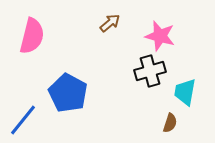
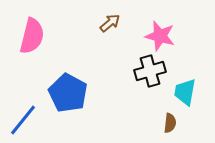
brown semicircle: rotated 12 degrees counterclockwise
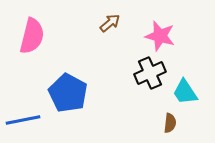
black cross: moved 2 px down; rotated 8 degrees counterclockwise
cyan trapezoid: rotated 44 degrees counterclockwise
blue line: rotated 40 degrees clockwise
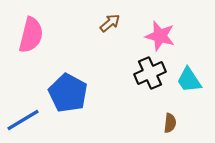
pink semicircle: moved 1 px left, 1 px up
cyan trapezoid: moved 4 px right, 12 px up
blue line: rotated 20 degrees counterclockwise
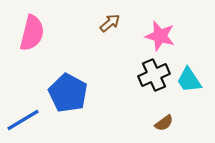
pink semicircle: moved 1 px right, 2 px up
black cross: moved 4 px right, 2 px down
brown semicircle: moved 6 px left; rotated 48 degrees clockwise
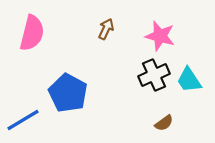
brown arrow: moved 4 px left, 6 px down; rotated 25 degrees counterclockwise
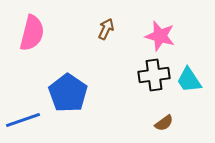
black cross: rotated 16 degrees clockwise
blue pentagon: rotated 6 degrees clockwise
blue line: rotated 12 degrees clockwise
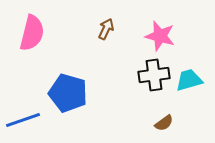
cyan trapezoid: rotated 108 degrees clockwise
blue pentagon: rotated 18 degrees counterclockwise
